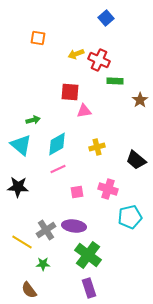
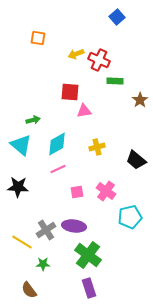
blue square: moved 11 px right, 1 px up
pink cross: moved 2 px left, 2 px down; rotated 18 degrees clockwise
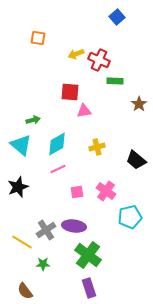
brown star: moved 1 px left, 4 px down
black star: rotated 25 degrees counterclockwise
brown semicircle: moved 4 px left, 1 px down
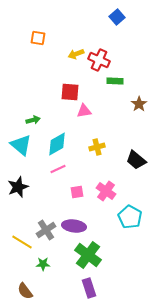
cyan pentagon: rotated 30 degrees counterclockwise
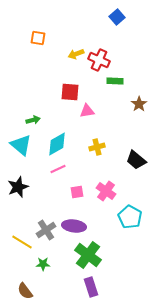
pink triangle: moved 3 px right
purple rectangle: moved 2 px right, 1 px up
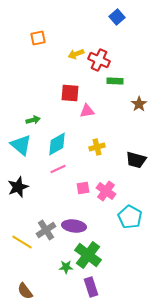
orange square: rotated 21 degrees counterclockwise
red square: moved 1 px down
black trapezoid: rotated 25 degrees counterclockwise
pink square: moved 6 px right, 4 px up
green star: moved 23 px right, 3 px down
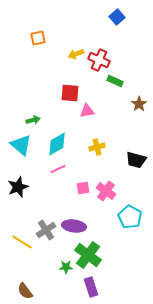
green rectangle: rotated 21 degrees clockwise
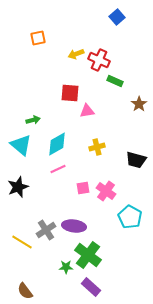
purple rectangle: rotated 30 degrees counterclockwise
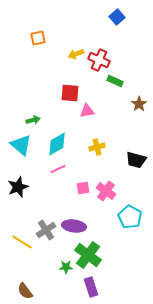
purple rectangle: rotated 30 degrees clockwise
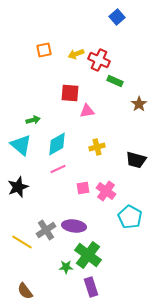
orange square: moved 6 px right, 12 px down
